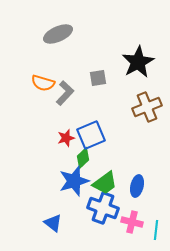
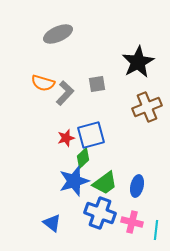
gray square: moved 1 px left, 6 px down
blue square: rotated 8 degrees clockwise
blue cross: moved 3 px left, 5 px down
blue triangle: moved 1 px left
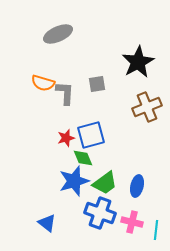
gray L-shape: rotated 40 degrees counterclockwise
green diamond: rotated 70 degrees counterclockwise
blue triangle: moved 5 px left
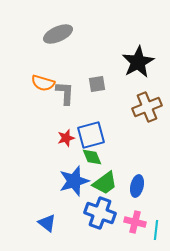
green diamond: moved 9 px right, 1 px up
pink cross: moved 3 px right
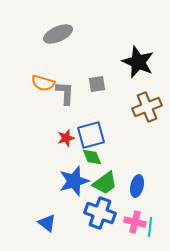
black star: rotated 20 degrees counterclockwise
cyan line: moved 6 px left, 3 px up
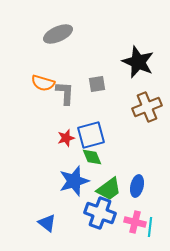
green trapezoid: moved 4 px right, 6 px down
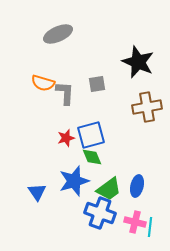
brown cross: rotated 12 degrees clockwise
blue triangle: moved 10 px left, 31 px up; rotated 18 degrees clockwise
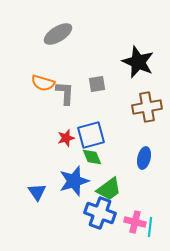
gray ellipse: rotated 8 degrees counterclockwise
blue ellipse: moved 7 px right, 28 px up
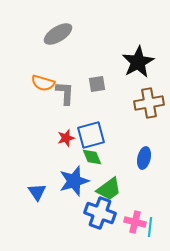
black star: rotated 20 degrees clockwise
brown cross: moved 2 px right, 4 px up
